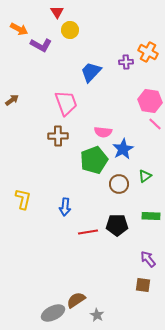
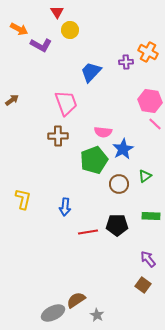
brown square: rotated 28 degrees clockwise
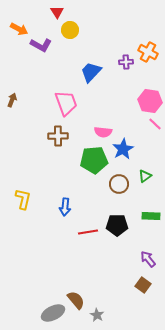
brown arrow: rotated 32 degrees counterclockwise
green pentagon: rotated 16 degrees clockwise
brown semicircle: rotated 84 degrees clockwise
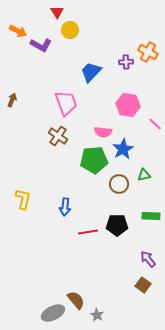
orange arrow: moved 1 px left, 2 px down
pink hexagon: moved 22 px left, 4 px down
brown cross: rotated 36 degrees clockwise
green triangle: moved 1 px left, 1 px up; rotated 24 degrees clockwise
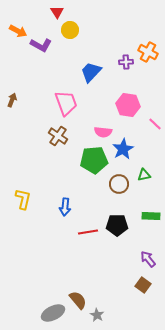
brown semicircle: moved 2 px right
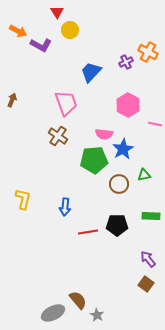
purple cross: rotated 24 degrees counterclockwise
pink hexagon: rotated 20 degrees clockwise
pink line: rotated 32 degrees counterclockwise
pink semicircle: moved 1 px right, 2 px down
brown square: moved 3 px right, 1 px up
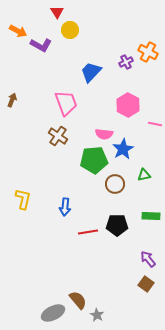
brown circle: moved 4 px left
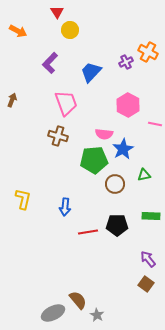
purple L-shape: moved 9 px right, 18 px down; rotated 105 degrees clockwise
brown cross: rotated 18 degrees counterclockwise
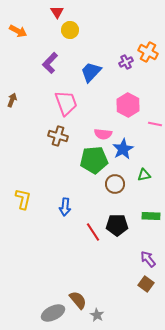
pink semicircle: moved 1 px left
red line: moved 5 px right; rotated 66 degrees clockwise
